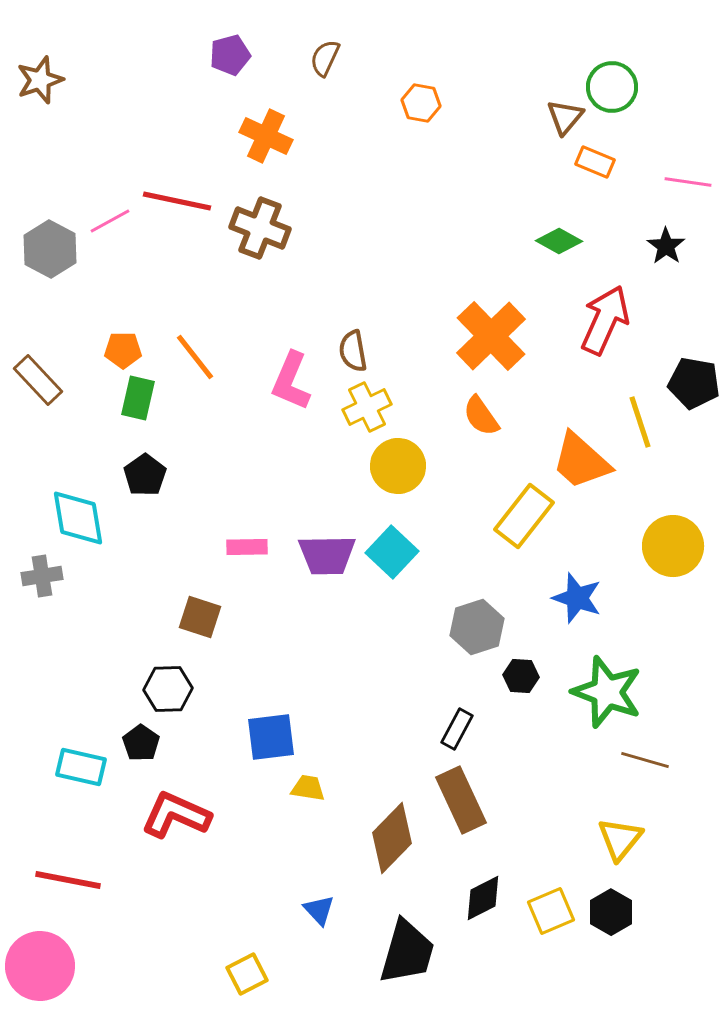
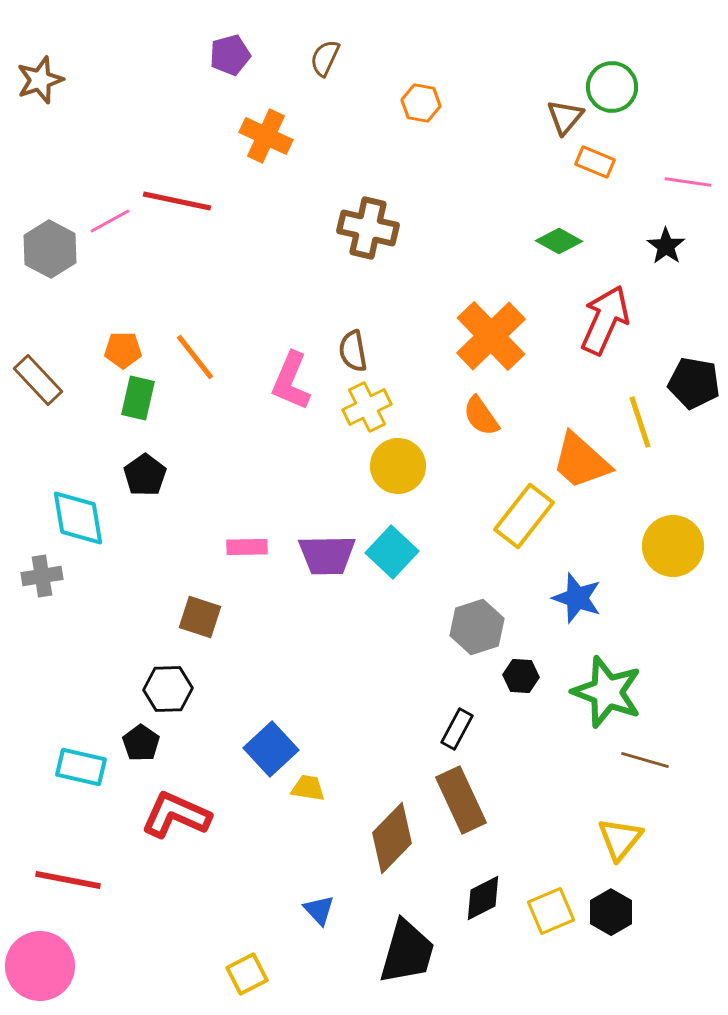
brown cross at (260, 228): moved 108 px right; rotated 8 degrees counterclockwise
blue square at (271, 737): moved 12 px down; rotated 36 degrees counterclockwise
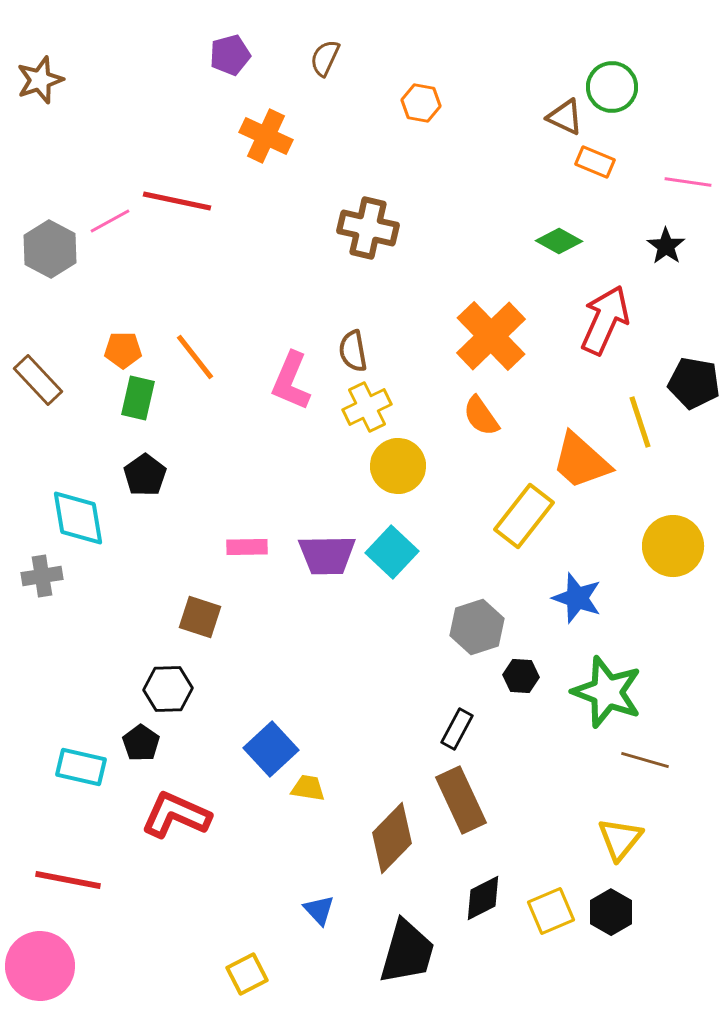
brown triangle at (565, 117): rotated 45 degrees counterclockwise
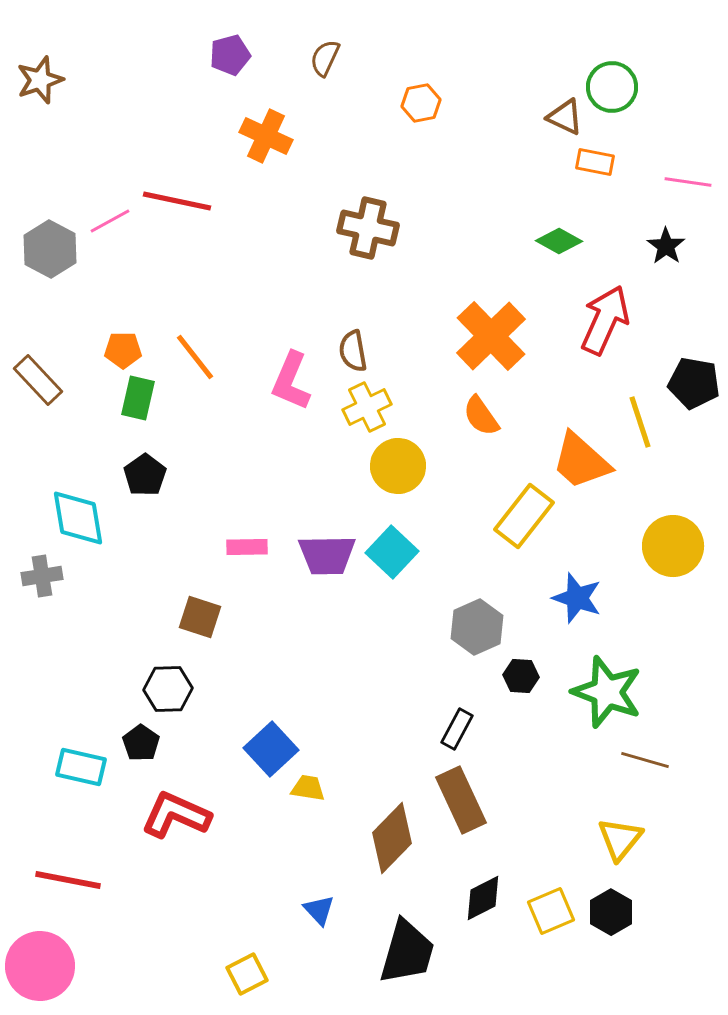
orange hexagon at (421, 103): rotated 21 degrees counterclockwise
orange rectangle at (595, 162): rotated 12 degrees counterclockwise
gray hexagon at (477, 627): rotated 6 degrees counterclockwise
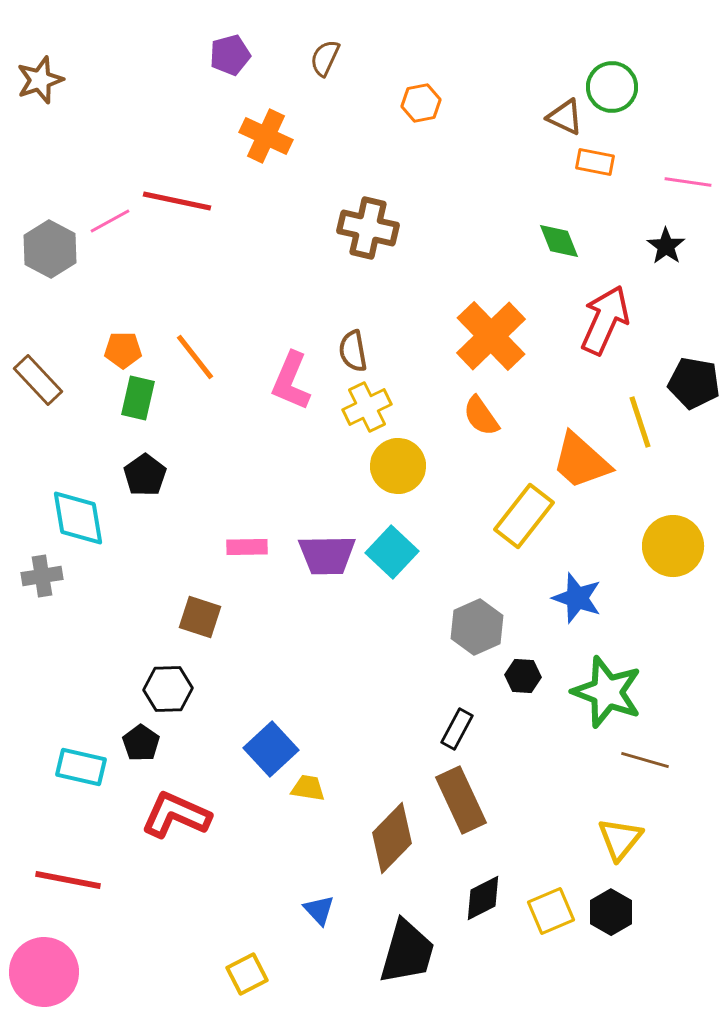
green diamond at (559, 241): rotated 39 degrees clockwise
black hexagon at (521, 676): moved 2 px right
pink circle at (40, 966): moved 4 px right, 6 px down
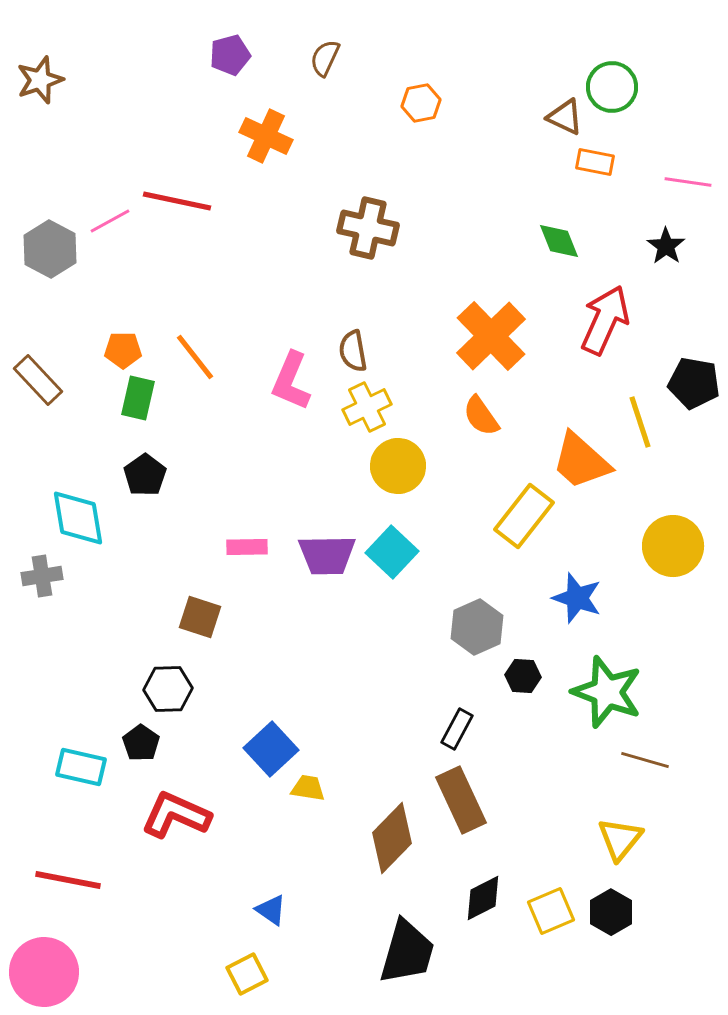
blue triangle at (319, 910): moved 48 px left; rotated 12 degrees counterclockwise
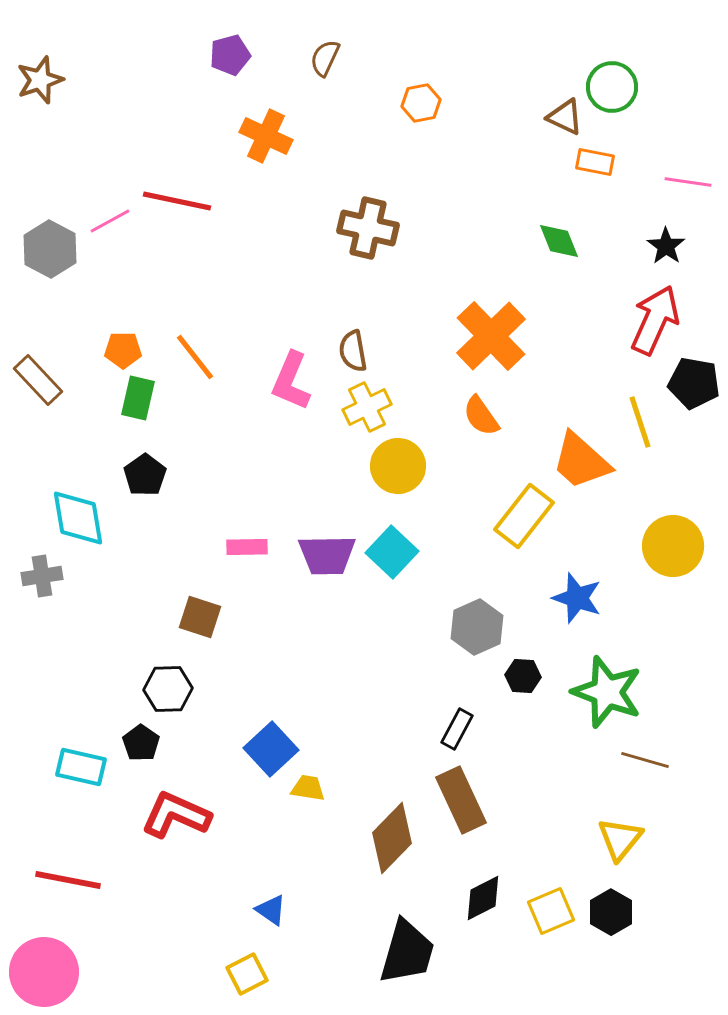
red arrow at (605, 320): moved 50 px right
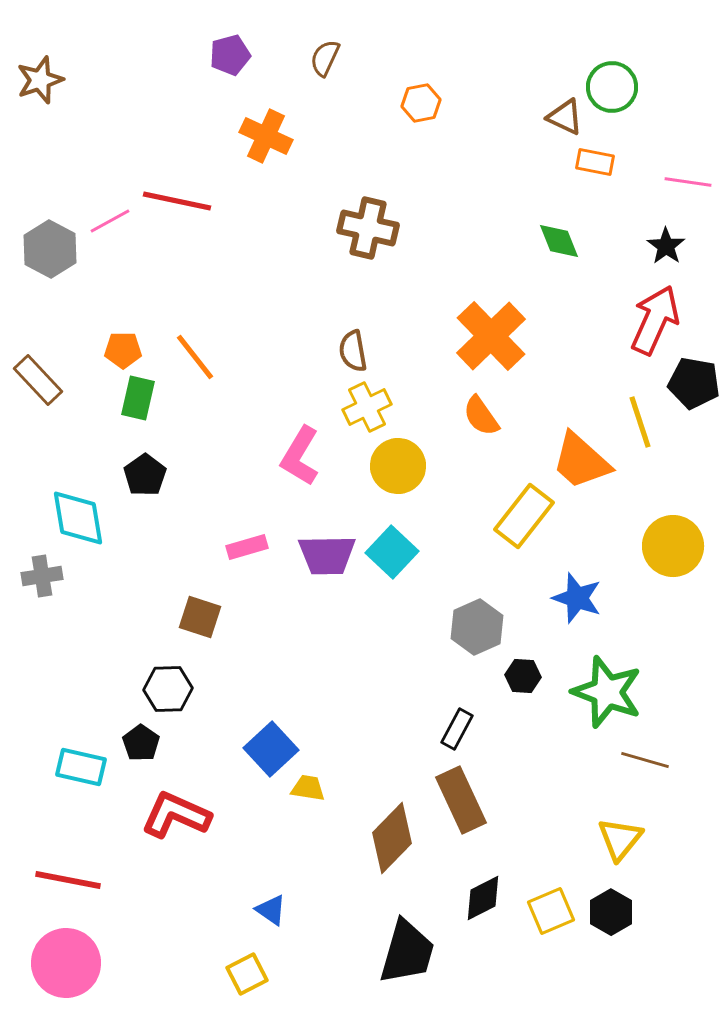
pink L-shape at (291, 381): moved 9 px right, 75 px down; rotated 8 degrees clockwise
pink rectangle at (247, 547): rotated 15 degrees counterclockwise
pink circle at (44, 972): moved 22 px right, 9 px up
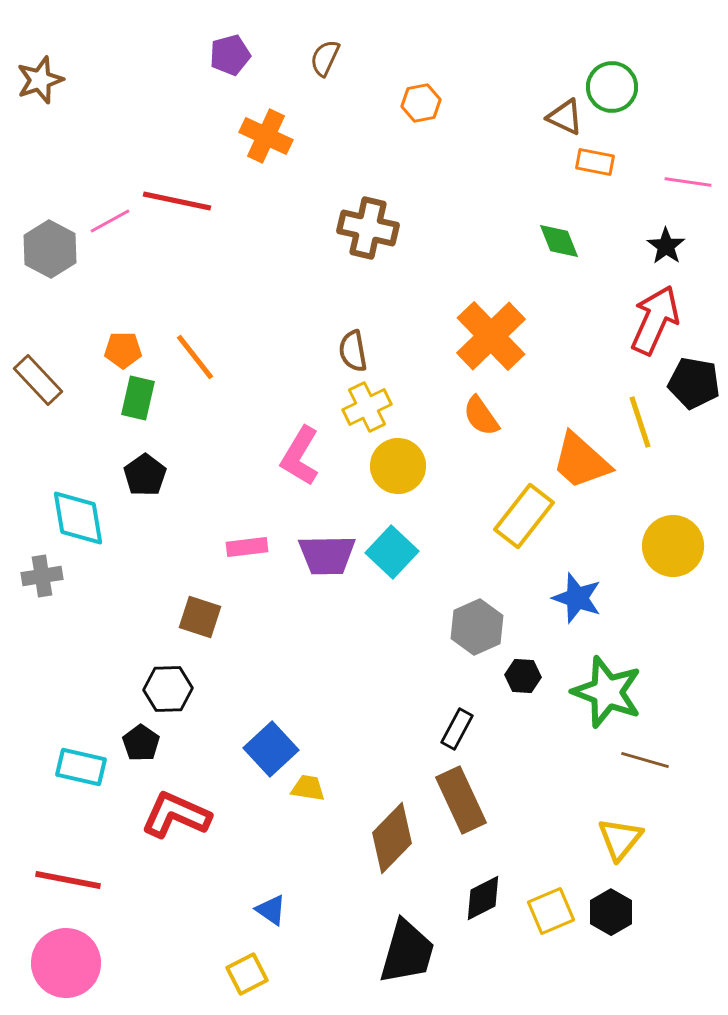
pink rectangle at (247, 547): rotated 9 degrees clockwise
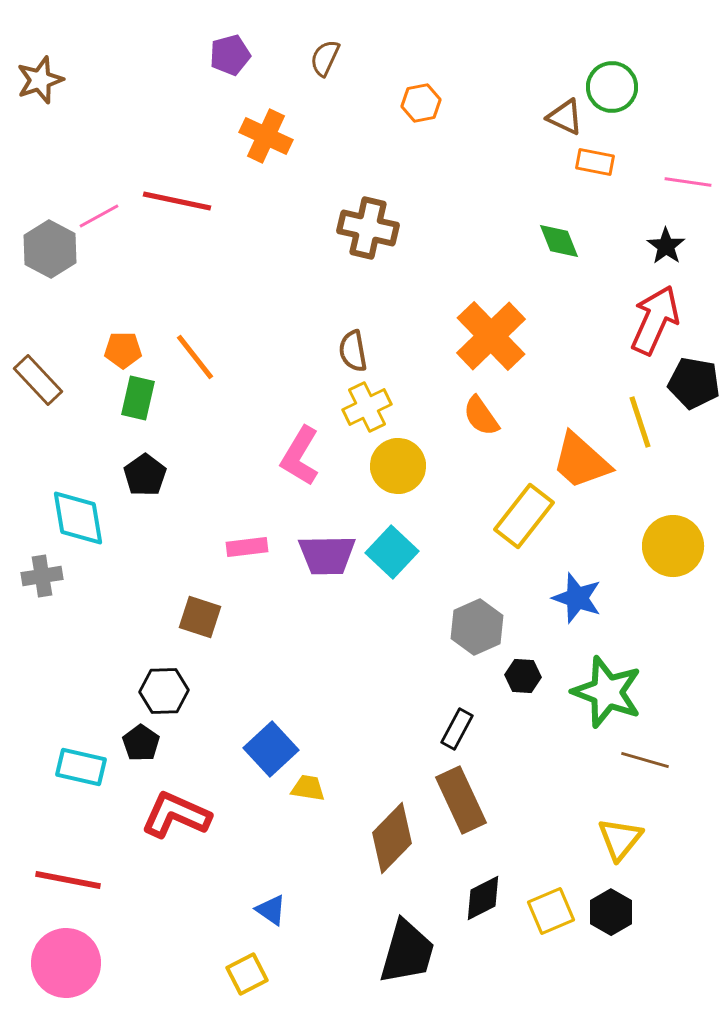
pink line at (110, 221): moved 11 px left, 5 px up
black hexagon at (168, 689): moved 4 px left, 2 px down
